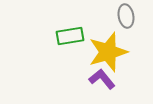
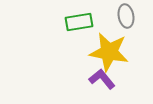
green rectangle: moved 9 px right, 14 px up
yellow star: moved 1 px right; rotated 27 degrees clockwise
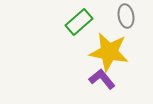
green rectangle: rotated 32 degrees counterclockwise
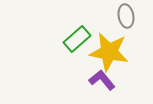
green rectangle: moved 2 px left, 17 px down
purple L-shape: moved 1 px down
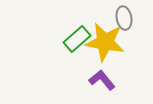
gray ellipse: moved 2 px left, 2 px down
yellow star: moved 4 px left, 10 px up
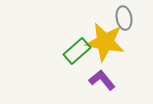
green rectangle: moved 12 px down
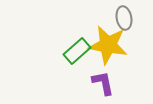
yellow star: moved 3 px right, 3 px down
purple L-shape: moved 1 px right, 3 px down; rotated 28 degrees clockwise
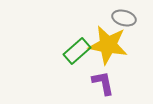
gray ellipse: rotated 65 degrees counterclockwise
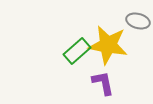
gray ellipse: moved 14 px right, 3 px down
